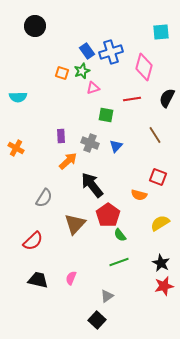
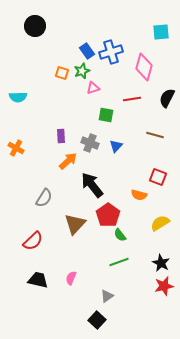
brown line: rotated 42 degrees counterclockwise
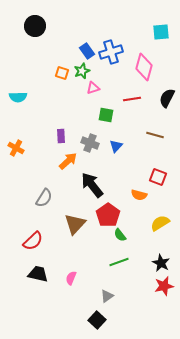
black trapezoid: moved 6 px up
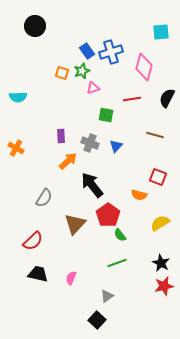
green line: moved 2 px left, 1 px down
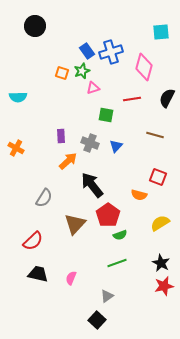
green semicircle: rotated 72 degrees counterclockwise
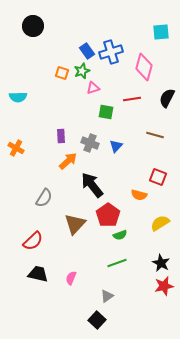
black circle: moved 2 px left
green square: moved 3 px up
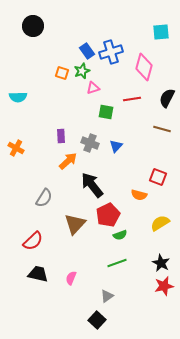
brown line: moved 7 px right, 6 px up
red pentagon: rotated 10 degrees clockwise
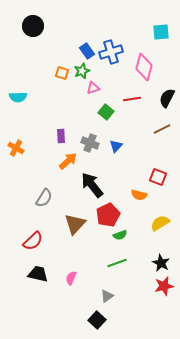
green square: rotated 28 degrees clockwise
brown line: rotated 42 degrees counterclockwise
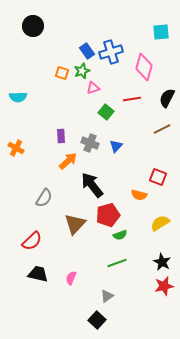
red pentagon: rotated 10 degrees clockwise
red semicircle: moved 1 px left
black star: moved 1 px right, 1 px up
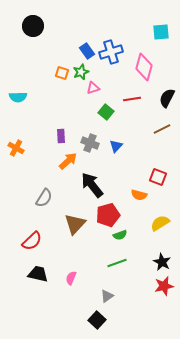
green star: moved 1 px left, 1 px down
